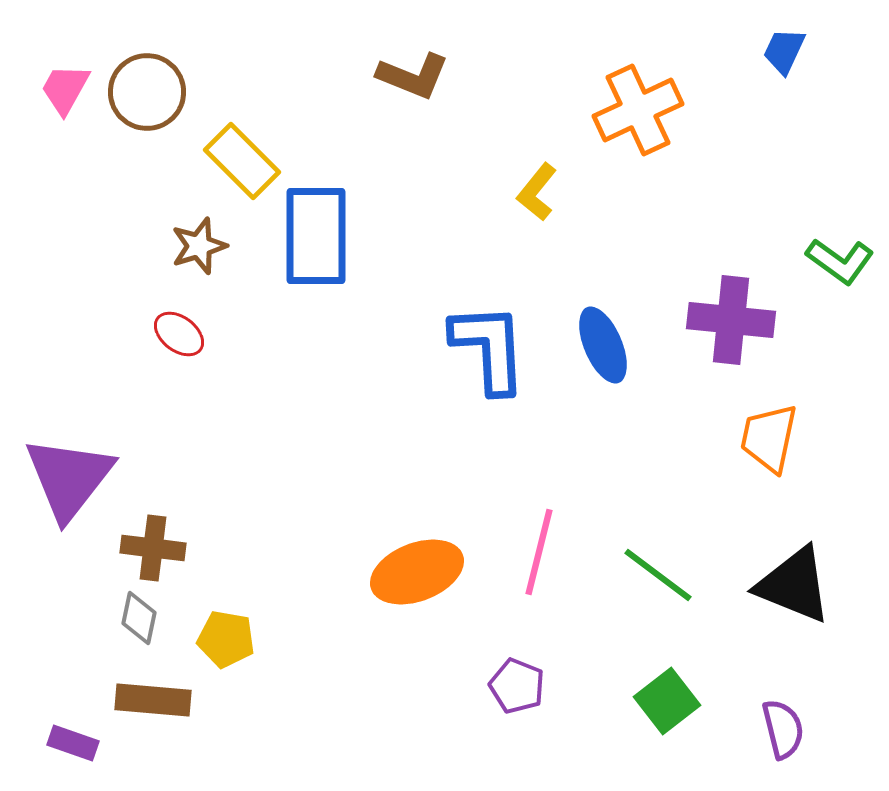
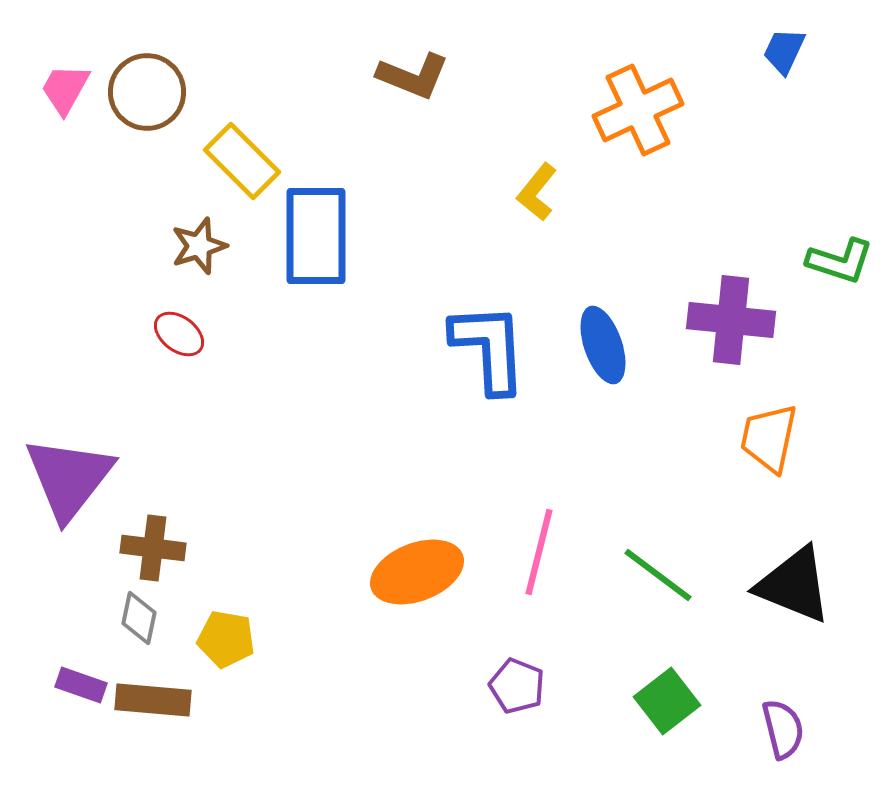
green L-shape: rotated 18 degrees counterclockwise
blue ellipse: rotated 4 degrees clockwise
purple rectangle: moved 8 px right, 58 px up
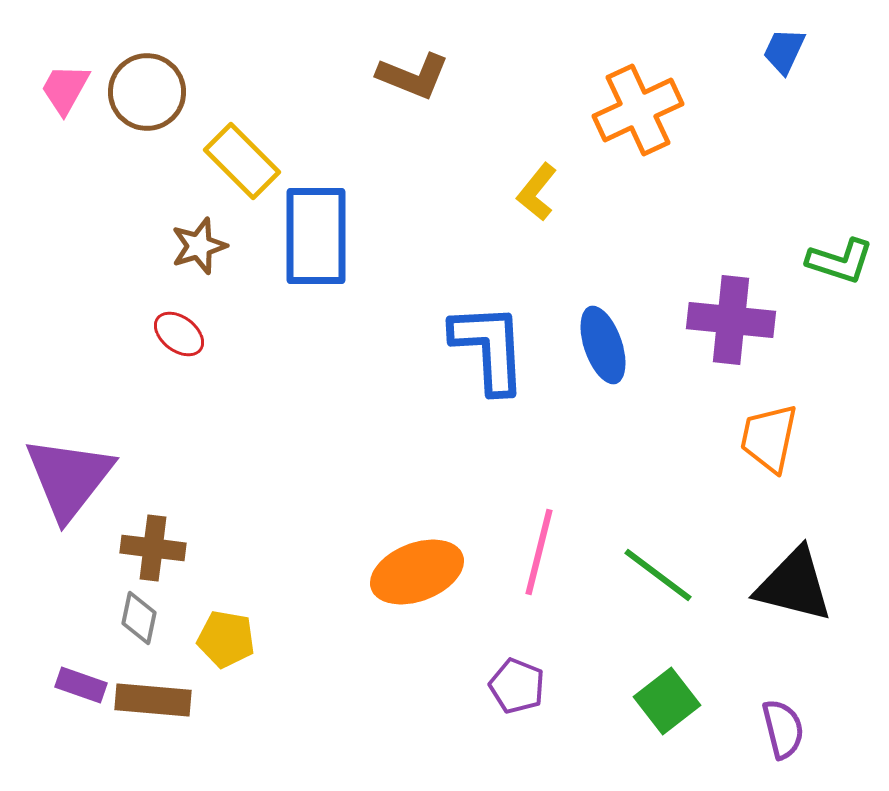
black triangle: rotated 8 degrees counterclockwise
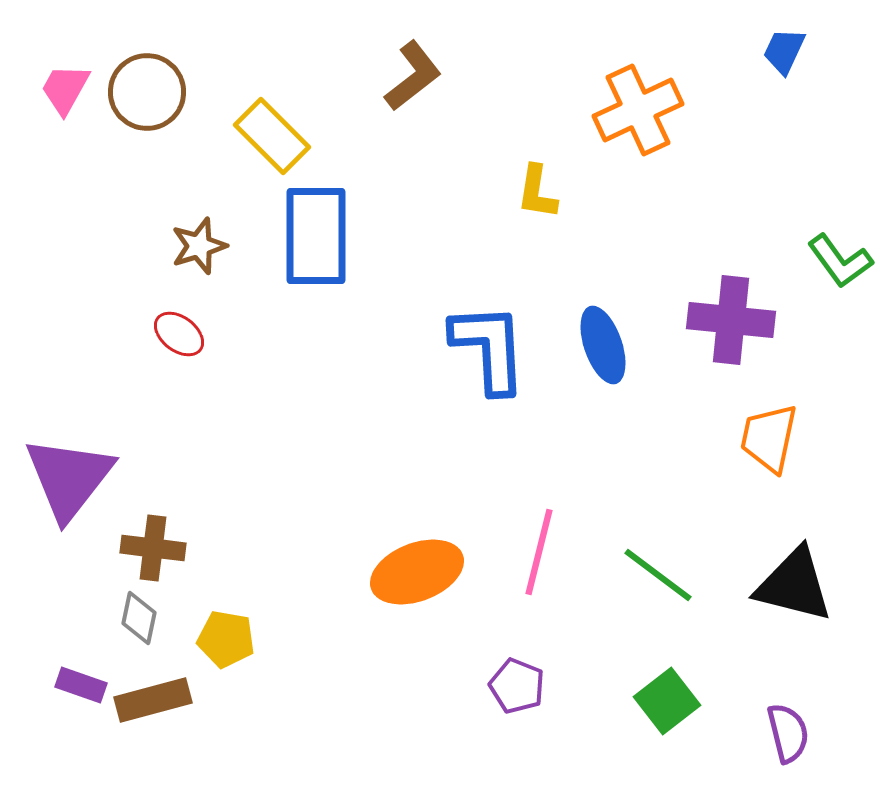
brown L-shape: rotated 60 degrees counterclockwise
yellow rectangle: moved 30 px right, 25 px up
yellow L-shape: rotated 30 degrees counterclockwise
green L-shape: rotated 36 degrees clockwise
brown rectangle: rotated 20 degrees counterclockwise
purple semicircle: moved 5 px right, 4 px down
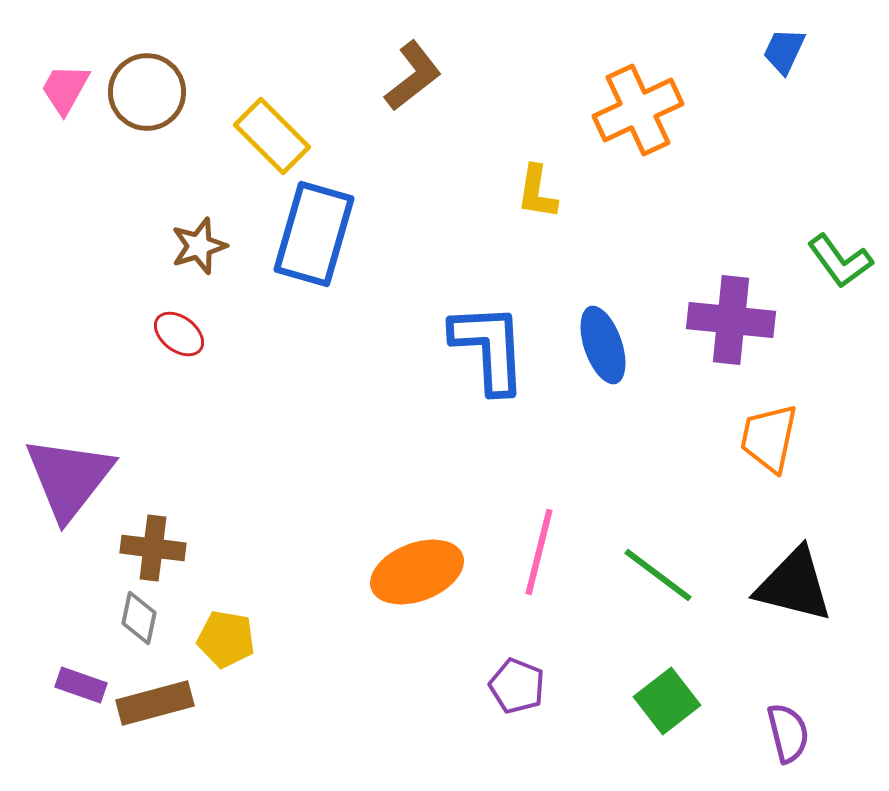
blue rectangle: moved 2 px left, 2 px up; rotated 16 degrees clockwise
brown rectangle: moved 2 px right, 3 px down
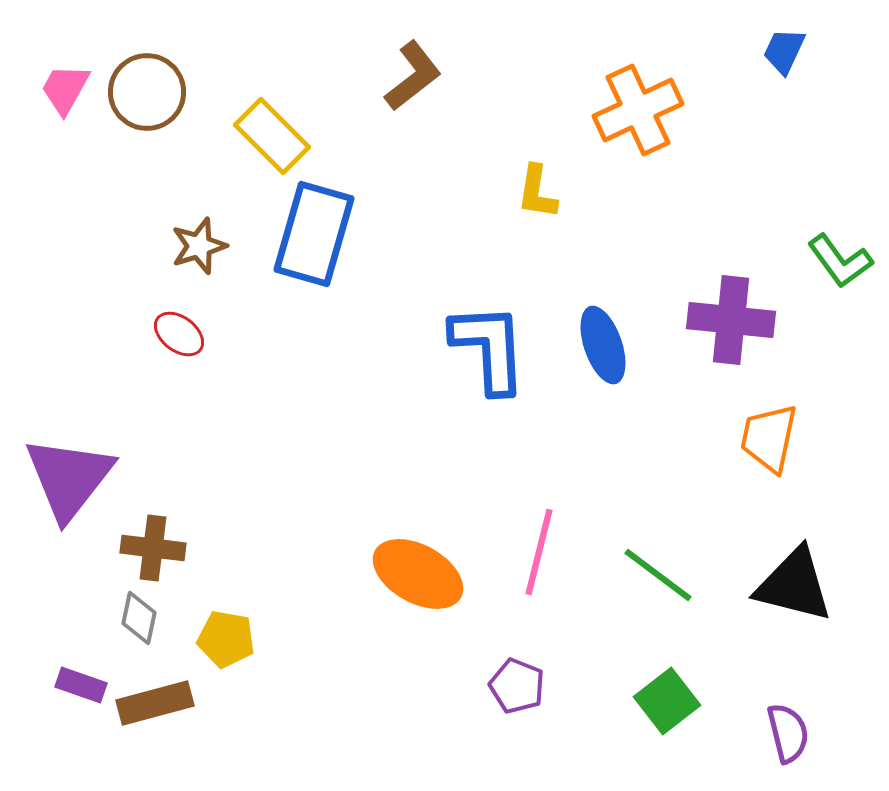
orange ellipse: moved 1 px right, 2 px down; rotated 50 degrees clockwise
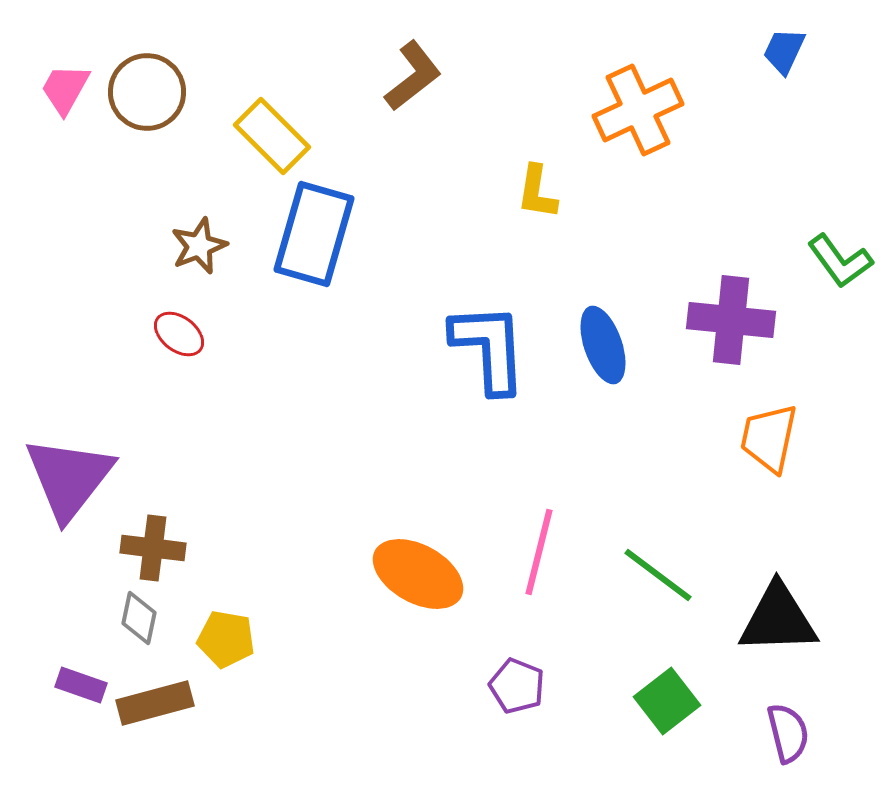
brown star: rotated 4 degrees counterclockwise
black triangle: moved 16 px left, 34 px down; rotated 16 degrees counterclockwise
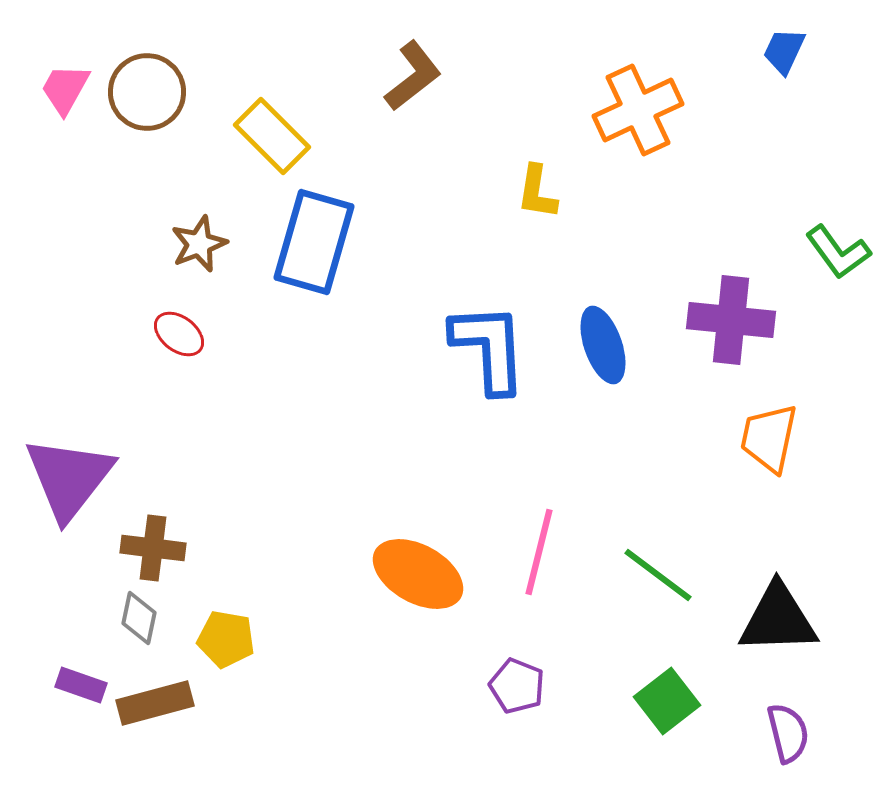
blue rectangle: moved 8 px down
brown star: moved 2 px up
green L-shape: moved 2 px left, 9 px up
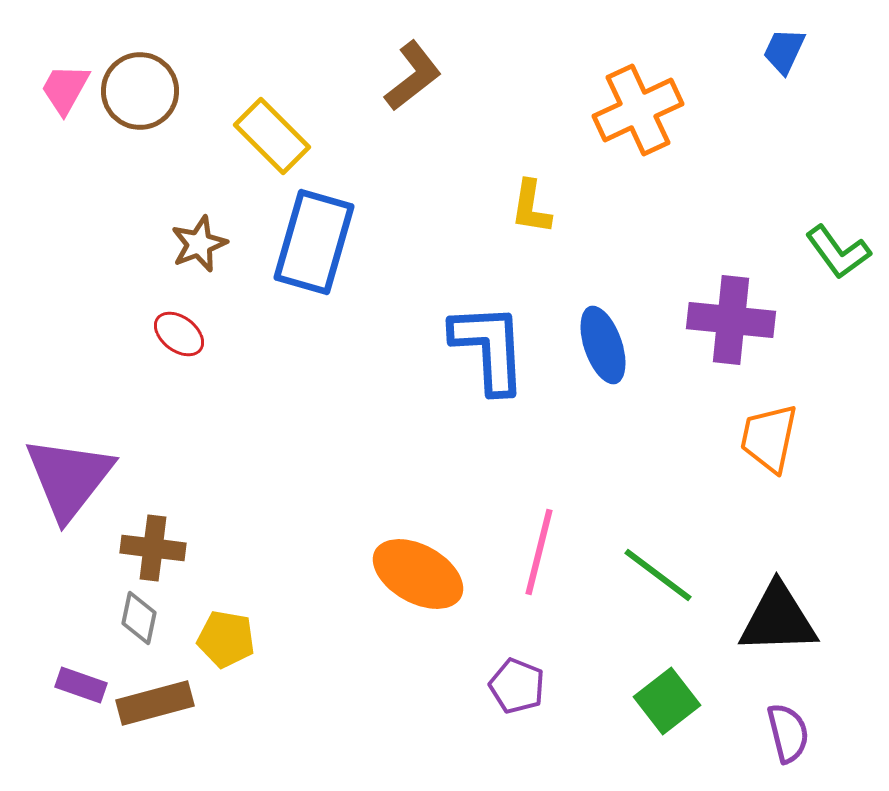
brown circle: moved 7 px left, 1 px up
yellow L-shape: moved 6 px left, 15 px down
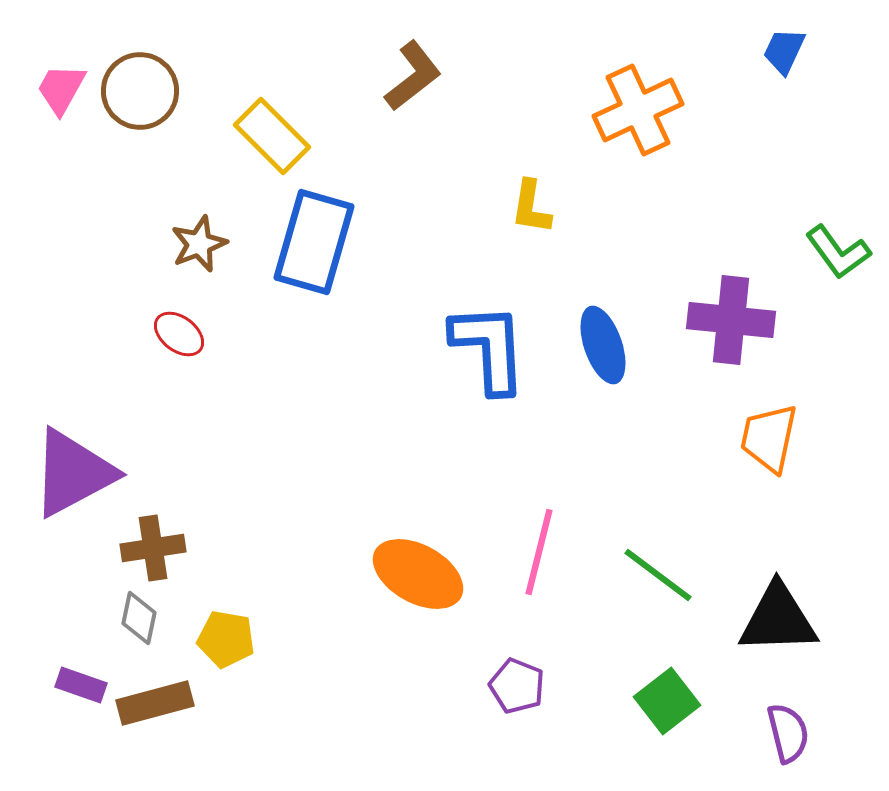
pink trapezoid: moved 4 px left
purple triangle: moved 4 px right, 5 px up; rotated 24 degrees clockwise
brown cross: rotated 16 degrees counterclockwise
